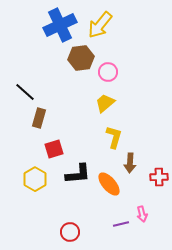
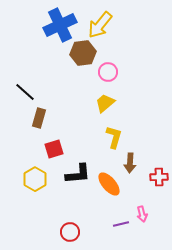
brown hexagon: moved 2 px right, 5 px up
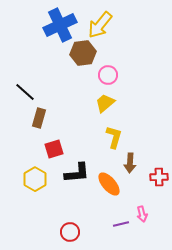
pink circle: moved 3 px down
black L-shape: moved 1 px left, 1 px up
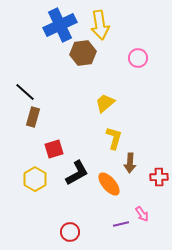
yellow arrow: rotated 48 degrees counterclockwise
pink circle: moved 30 px right, 17 px up
brown rectangle: moved 6 px left, 1 px up
yellow L-shape: moved 1 px down
black L-shape: rotated 24 degrees counterclockwise
pink arrow: rotated 21 degrees counterclockwise
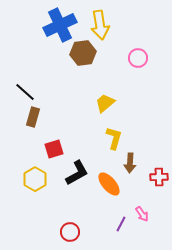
purple line: rotated 49 degrees counterclockwise
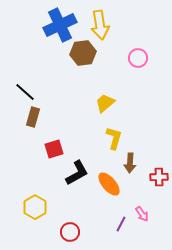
yellow hexagon: moved 28 px down
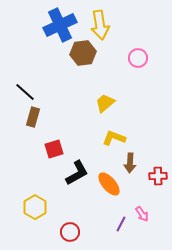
yellow L-shape: rotated 85 degrees counterclockwise
red cross: moved 1 px left, 1 px up
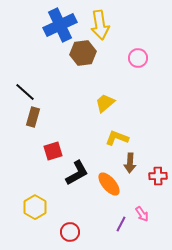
yellow L-shape: moved 3 px right
red square: moved 1 px left, 2 px down
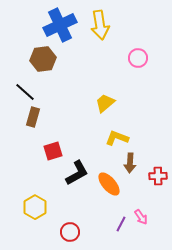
brown hexagon: moved 40 px left, 6 px down
pink arrow: moved 1 px left, 3 px down
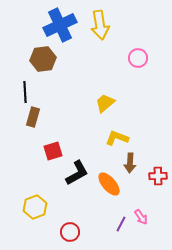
black line: rotated 45 degrees clockwise
yellow hexagon: rotated 10 degrees clockwise
